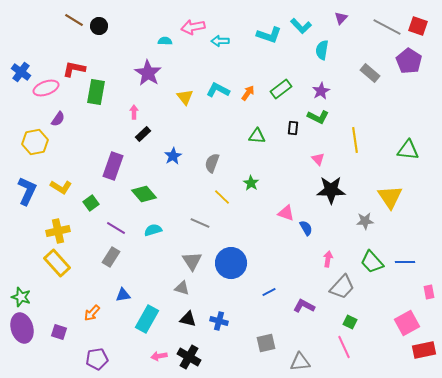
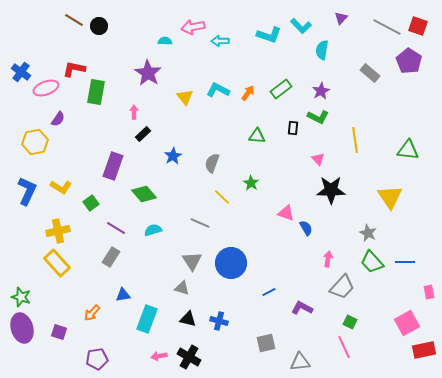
gray star at (365, 221): moved 3 px right, 12 px down; rotated 30 degrees clockwise
purple L-shape at (304, 306): moved 2 px left, 2 px down
cyan rectangle at (147, 319): rotated 8 degrees counterclockwise
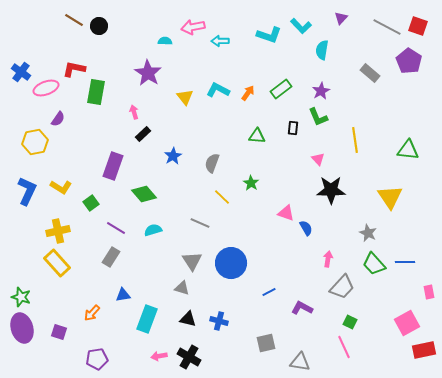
pink arrow at (134, 112): rotated 16 degrees counterclockwise
green L-shape at (318, 117): rotated 40 degrees clockwise
green trapezoid at (372, 262): moved 2 px right, 2 px down
gray triangle at (300, 362): rotated 15 degrees clockwise
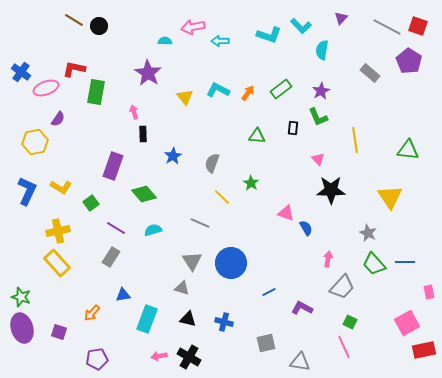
black rectangle at (143, 134): rotated 49 degrees counterclockwise
blue cross at (219, 321): moved 5 px right, 1 px down
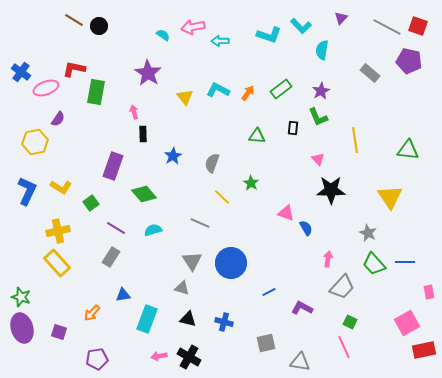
cyan semicircle at (165, 41): moved 2 px left, 6 px up; rotated 32 degrees clockwise
purple pentagon at (409, 61): rotated 20 degrees counterclockwise
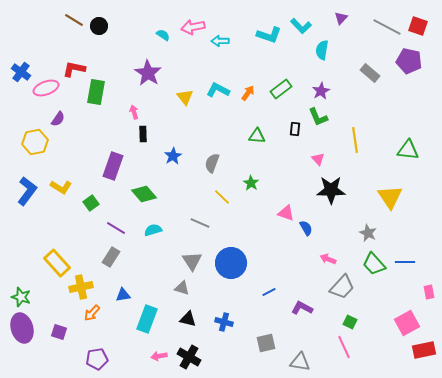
black rectangle at (293, 128): moved 2 px right, 1 px down
blue L-shape at (27, 191): rotated 12 degrees clockwise
yellow cross at (58, 231): moved 23 px right, 56 px down
pink arrow at (328, 259): rotated 77 degrees counterclockwise
